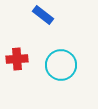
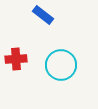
red cross: moved 1 px left
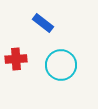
blue rectangle: moved 8 px down
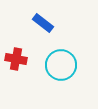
red cross: rotated 15 degrees clockwise
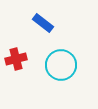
red cross: rotated 25 degrees counterclockwise
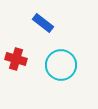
red cross: rotated 30 degrees clockwise
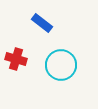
blue rectangle: moved 1 px left
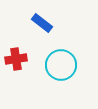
red cross: rotated 25 degrees counterclockwise
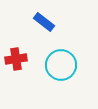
blue rectangle: moved 2 px right, 1 px up
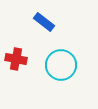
red cross: rotated 20 degrees clockwise
